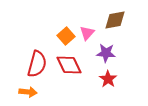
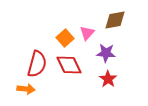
orange square: moved 1 px left, 2 px down
orange arrow: moved 2 px left, 3 px up
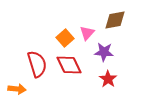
purple star: moved 2 px left, 1 px up
red semicircle: rotated 32 degrees counterclockwise
orange arrow: moved 9 px left
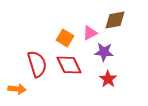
pink triangle: moved 3 px right; rotated 21 degrees clockwise
orange square: rotated 18 degrees counterclockwise
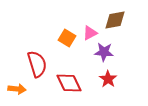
orange square: moved 2 px right
red diamond: moved 18 px down
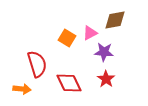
red star: moved 2 px left
orange arrow: moved 5 px right
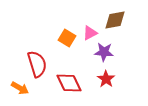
orange arrow: moved 2 px left, 1 px up; rotated 24 degrees clockwise
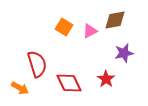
pink triangle: moved 2 px up
orange square: moved 3 px left, 11 px up
purple star: moved 20 px right, 1 px down; rotated 18 degrees counterclockwise
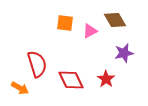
brown diamond: rotated 70 degrees clockwise
orange square: moved 1 px right, 4 px up; rotated 24 degrees counterclockwise
red diamond: moved 2 px right, 3 px up
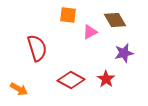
orange square: moved 3 px right, 8 px up
pink triangle: moved 1 px down
red semicircle: moved 16 px up
red diamond: rotated 36 degrees counterclockwise
orange arrow: moved 1 px left, 1 px down
